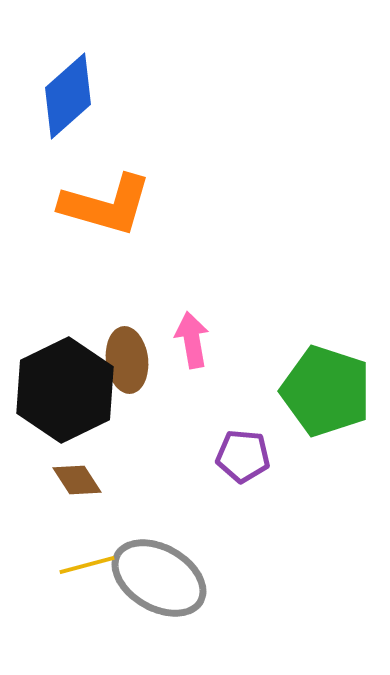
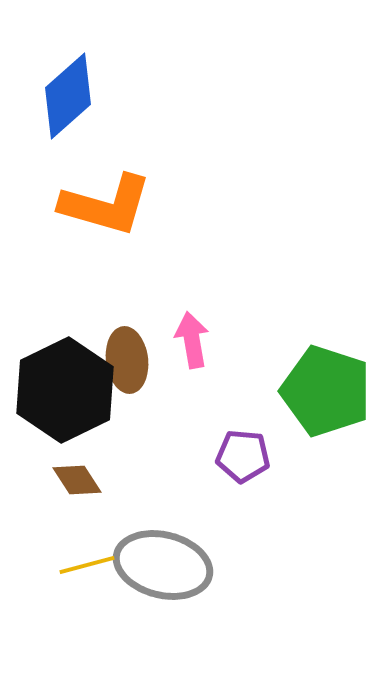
gray ellipse: moved 4 px right, 13 px up; rotated 16 degrees counterclockwise
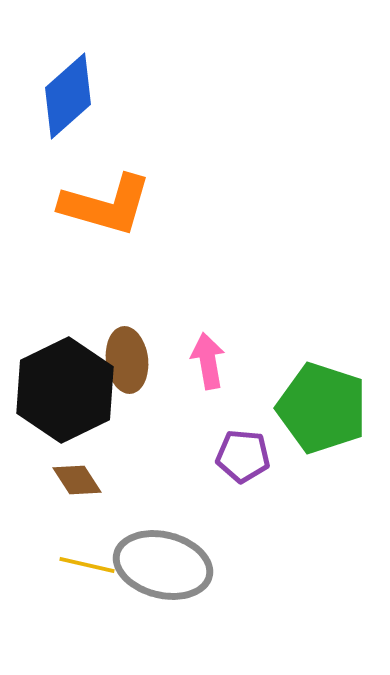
pink arrow: moved 16 px right, 21 px down
green pentagon: moved 4 px left, 17 px down
yellow line: rotated 28 degrees clockwise
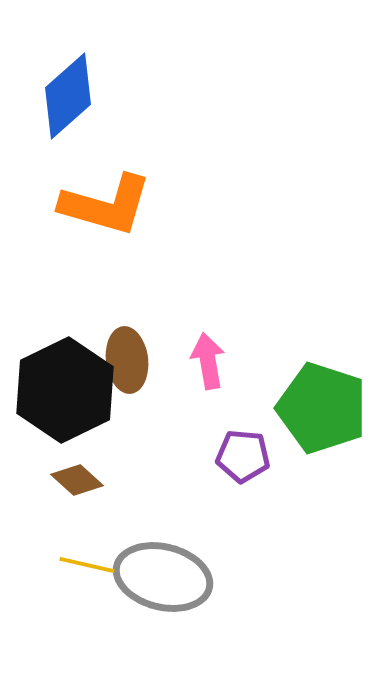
brown diamond: rotated 15 degrees counterclockwise
gray ellipse: moved 12 px down
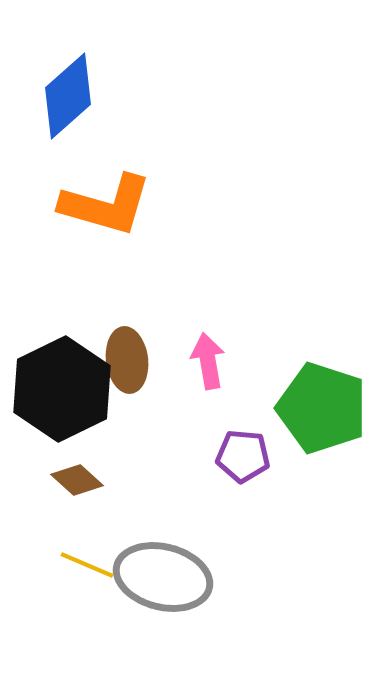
black hexagon: moved 3 px left, 1 px up
yellow line: rotated 10 degrees clockwise
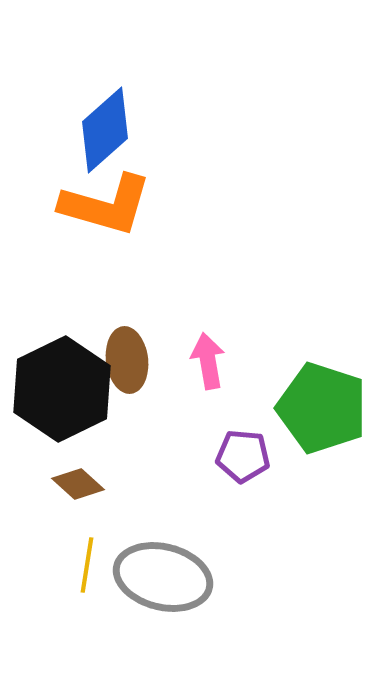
blue diamond: moved 37 px right, 34 px down
brown diamond: moved 1 px right, 4 px down
yellow line: rotated 76 degrees clockwise
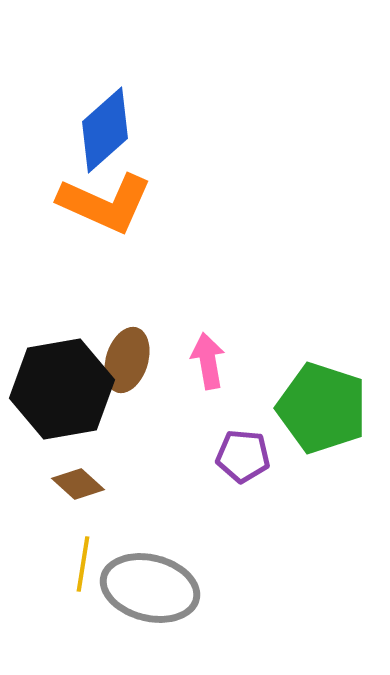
orange L-shape: moved 1 px left, 2 px up; rotated 8 degrees clockwise
brown ellipse: rotated 24 degrees clockwise
black hexagon: rotated 16 degrees clockwise
yellow line: moved 4 px left, 1 px up
gray ellipse: moved 13 px left, 11 px down
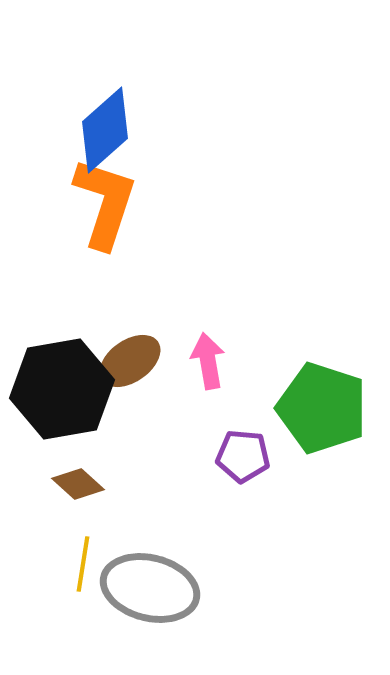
orange L-shape: rotated 96 degrees counterclockwise
brown ellipse: moved 3 px right, 1 px down; rotated 38 degrees clockwise
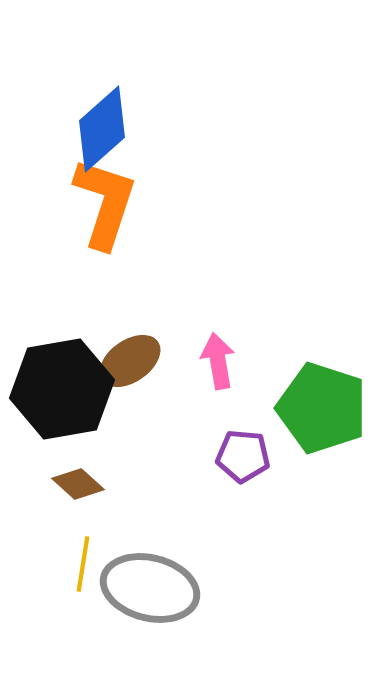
blue diamond: moved 3 px left, 1 px up
pink arrow: moved 10 px right
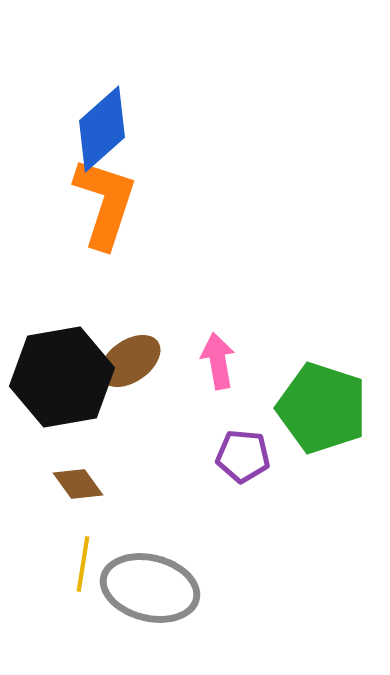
black hexagon: moved 12 px up
brown diamond: rotated 12 degrees clockwise
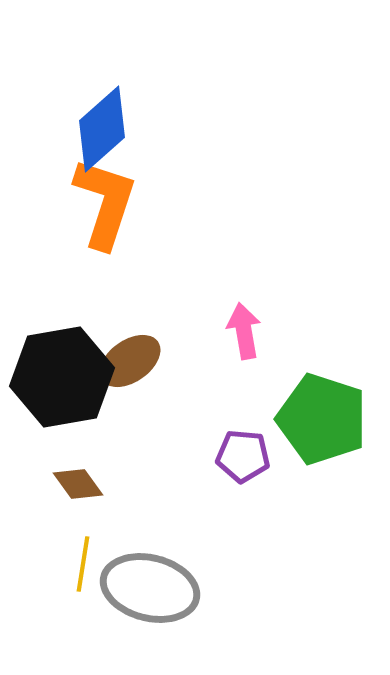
pink arrow: moved 26 px right, 30 px up
green pentagon: moved 11 px down
